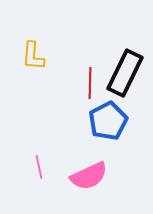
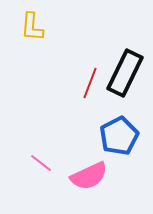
yellow L-shape: moved 1 px left, 29 px up
red line: rotated 20 degrees clockwise
blue pentagon: moved 11 px right, 15 px down
pink line: moved 2 px right, 4 px up; rotated 40 degrees counterclockwise
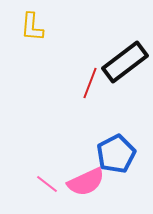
black rectangle: moved 11 px up; rotated 27 degrees clockwise
blue pentagon: moved 3 px left, 18 px down
pink line: moved 6 px right, 21 px down
pink semicircle: moved 3 px left, 6 px down
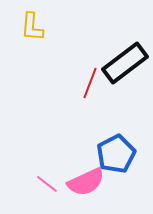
black rectangle: moved 1 px down
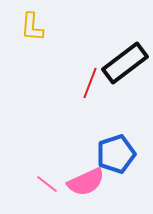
blue pentagon: rotated 9 degrees clockwise
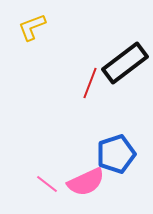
yellow L-shape: rotated 64 degrees clockwise
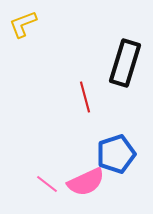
yellow L-shape: moved 9 px left, 3 px up
black rectangle: rotated 36 degrees counterclockwise
red line: moved 5 px left, 14 px down; rotated 36 degrees counterclockwise
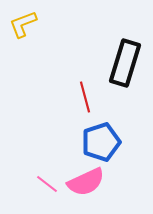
blue pentagon: moved 15 px left, 12 px up
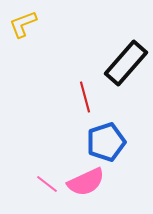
black rectangle: moved 1 px right; rotated 24 degrees clockwise
blue pentagon: moved 5 px right
